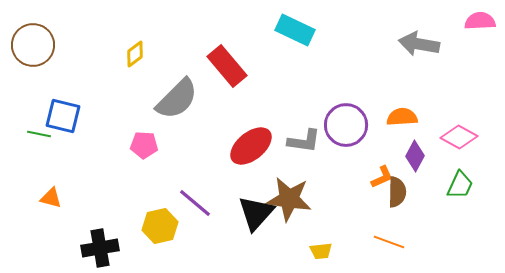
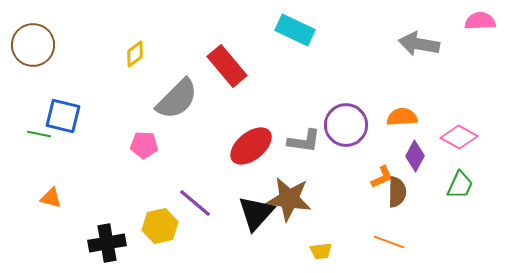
black cross: moved 7 px right, 5 px up
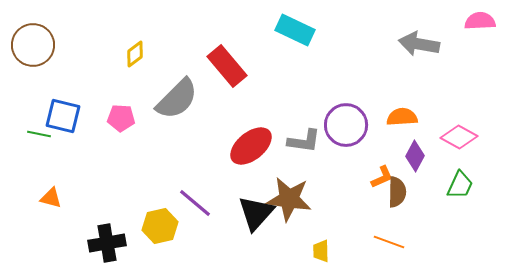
pink pentagon: moved 23 px left, 27 px up
yellow trapezoid: rotated 95 degrees clockwise
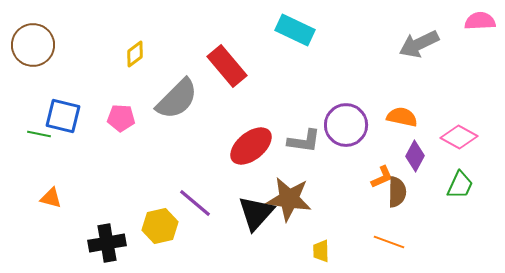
gray arrow: rotated 36 degrees counterclockwise
orange semicircle: rotated 16 degrees clockwise
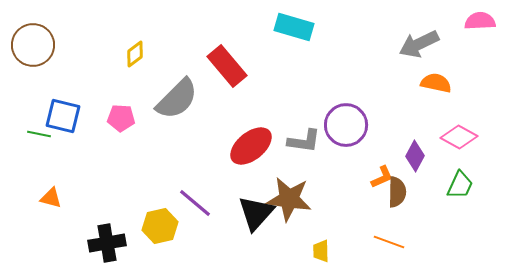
cyan rectangle: moved 1 px left, 3 px up; rotated 9 degrees counterclockwise
orange semicircle: moved 34 px right, 34 px up
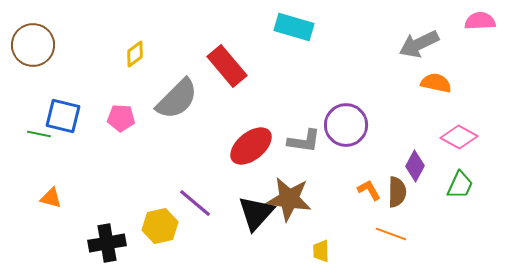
purple diamond: moved 10 px down
orange L-shape: moved 13 px left, 13 px down; rotated 95 degrees counterclockwise
orange line: moved 2 px right, 8 px up
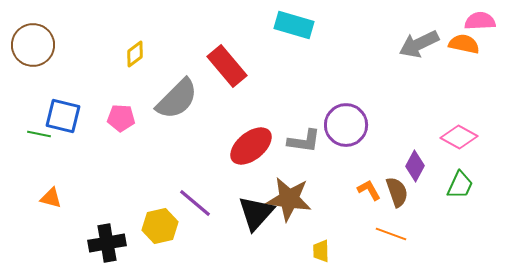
cyan rectangle: moved 2 px up
orange semicircle: moved 28 px right, 39 px up
brown semicircle: rotated 20 degrees counterclockwise
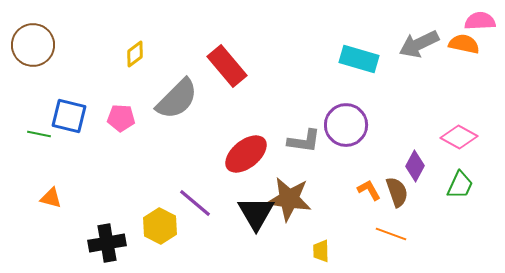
cyan rectangle: moved 65 px right, 34 px down
blue square: moved 6 px right
red ellipse: moved 5 px left, 8 px down
black triangle: rotated 12 degrees counterclockwise
yellow hexagon: rotated 20 degrees counterclockwise
